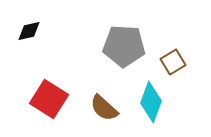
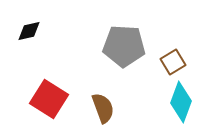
cyan diamond: moved 30 px right
brown semicircle: moved 1 px left; rotated 152 degrees counterclockwise
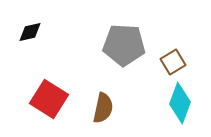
black diamond: moved 1 px right, 1 px down
gray pentagon: moved 1 px up
cyan diamond: moved 1 px left, 1 px down
brown semicircle: rotated 32 degrees clockwise
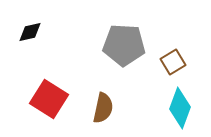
cyan diamond: moved 5 px down
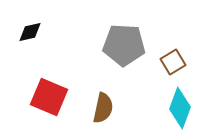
red square: moved 2 px up; rotated 9 degrees counterclockwise
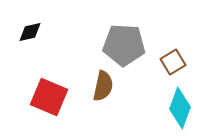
brown semicircle: moved 22 px up
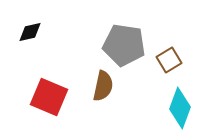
gray pentagon: rotated 6 degrees clockwise
brown square: moved 4 px left, 2 px up
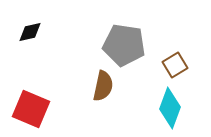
brown square: moved 6 px right, 5 px down
red square: moved 18 px left, 12 px down
cyan diamond: moved 10 px left
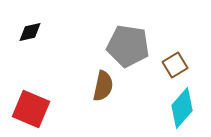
gray pentagon: moved 4 px right, 1 px down
cyan diamond: moved 12 px right; rotated 21 degrees clockwise
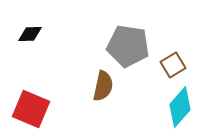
black diamond: moved 2 px down; rotated 10 degrees clockwise
brown square: moved 2 px left
cyan diamond: moved 2 px left, 1 px up
